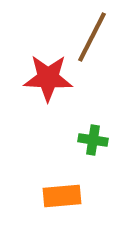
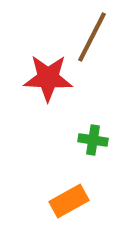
orange rectangle: moved 7 px right, 5 px down; rotated 24 degrees counterclockwise
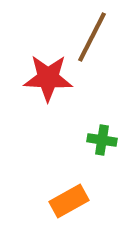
green cross: moved 9 px right
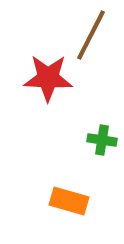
brown line: moved 1 px left, 2 px up
orange rectangle: rotated 45 degrees clockwise
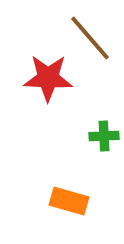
brown line: moved 1 px left, 3 px down; rotated 68 degrees counterclockwise
green cross: moved 2 px right, 4 px up; rotated 12 degrees counterclockwise
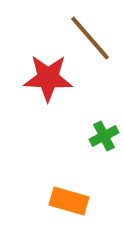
green cross: rotated 24 degrees counterclockwise
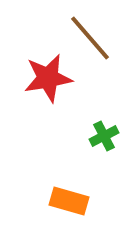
red star: rotated 12 degrees counterclockwise
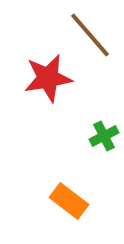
brown line: moved 3 px up
orange rectangle: rotated 21 degrees clockwise
